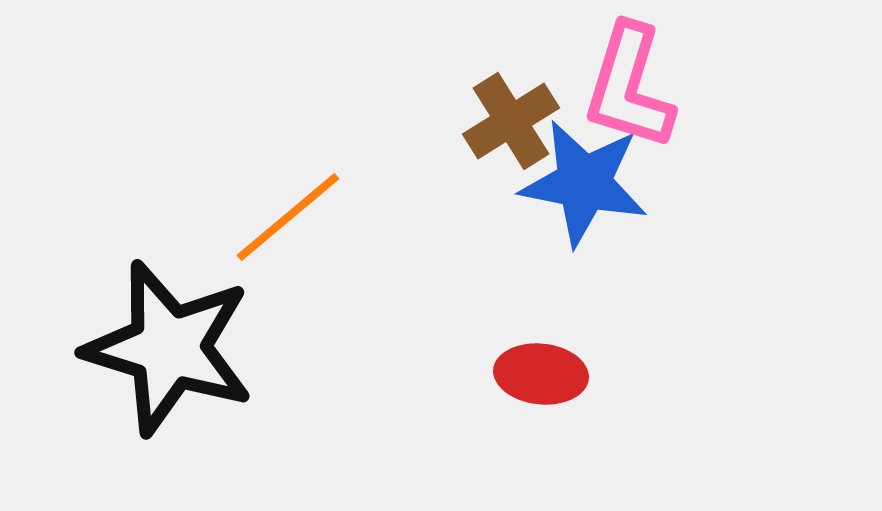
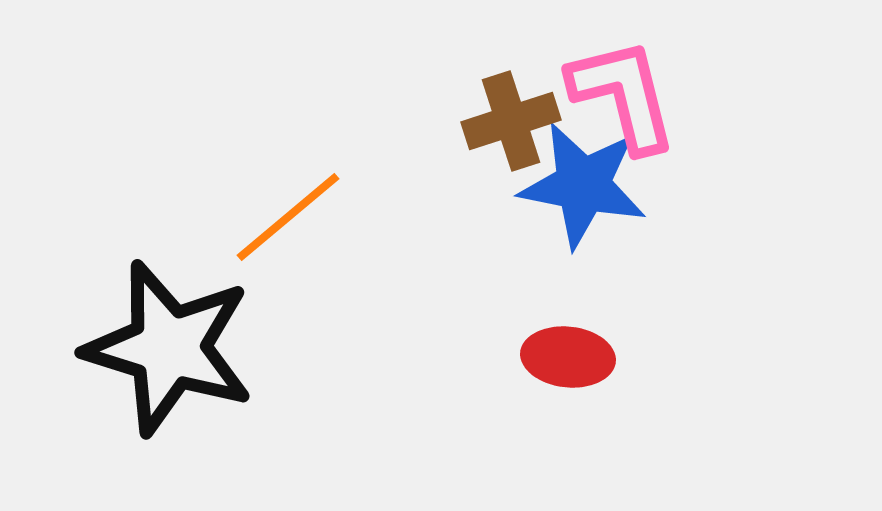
pink L-shape: moved 6 px left, 8 px down; rotated 149 degrees clockwise
brown cross: rotated 14 degrees clockwise
blue star: moved 1 px left, 2 px down
red ellipse: moved 27 px right, 17 px up
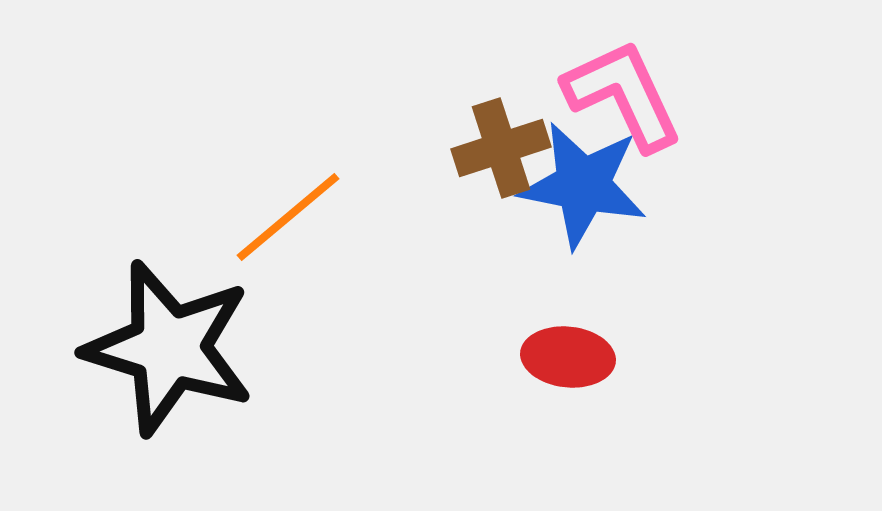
pink L-shape: rotated 11 degrees counterclockwise
brown cross: moved 10 px left, 27 px down
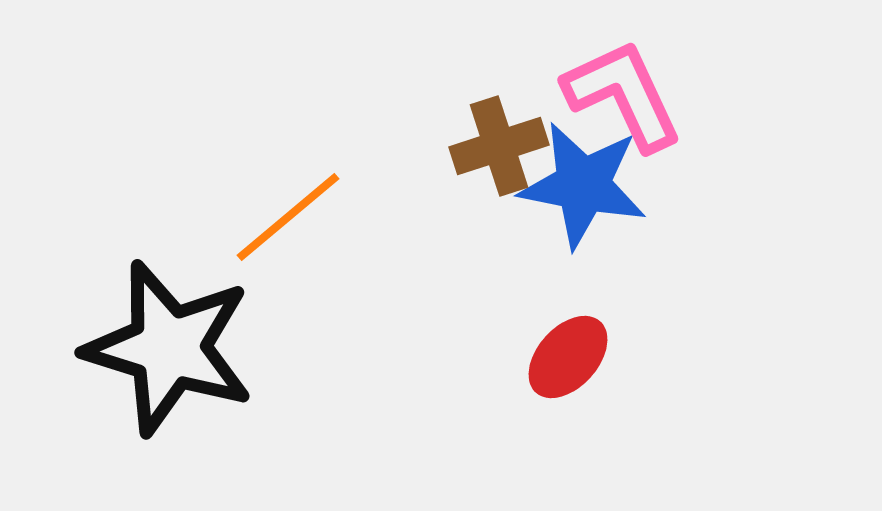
brown cross: moved 2 px left, 2 px up
red ellipse: rotated 54 degrees counterclockwise
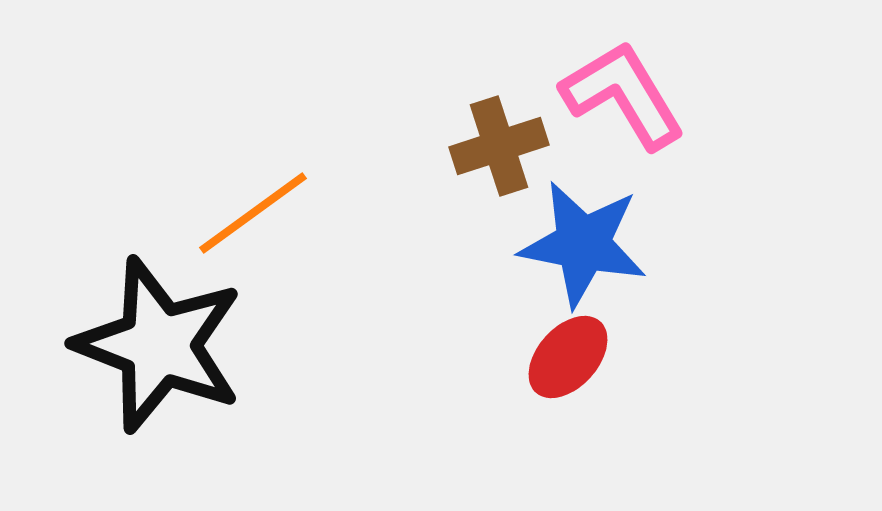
pink L-shape: rotated 6 degrees counterclockwise
blue star: moved 59 px down
orange line: moved 35 px left, 4 px up; rotated 4 degrees clockwise
black star: moved 10 px left, 3 px up; rotated 4 degrees clockwise
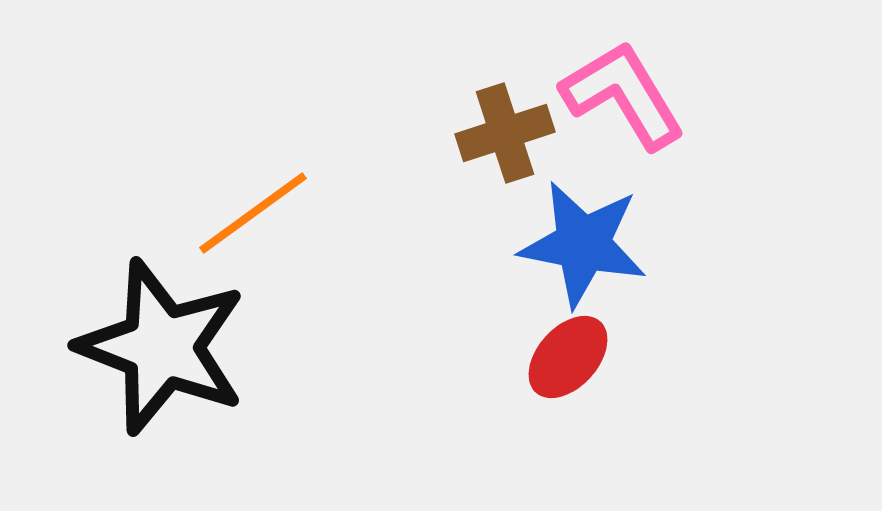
brown cross: moved 6 px right, 13 px up
black star: moved 3 px right, 2 px down
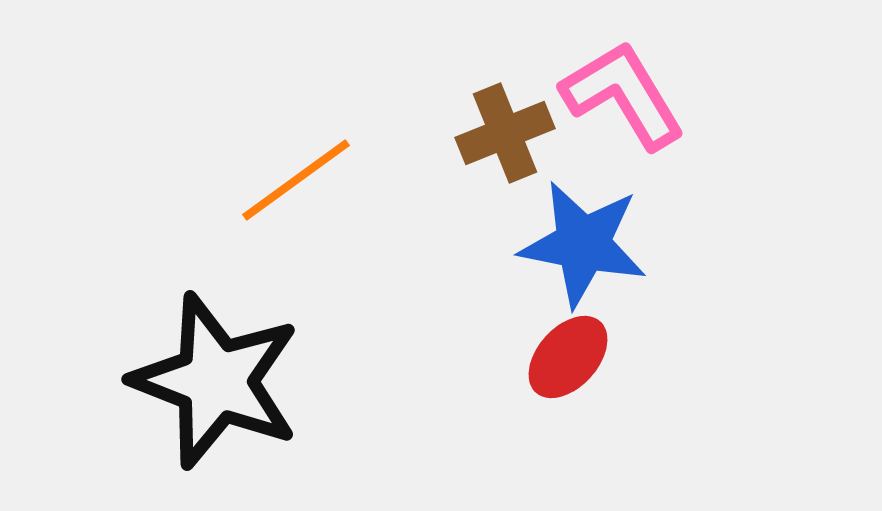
brown cross: rotated 4 degrees counterclockwise
orange line: moved 43 px right, 33 px up
black star: moved 54 px right, 34 px down
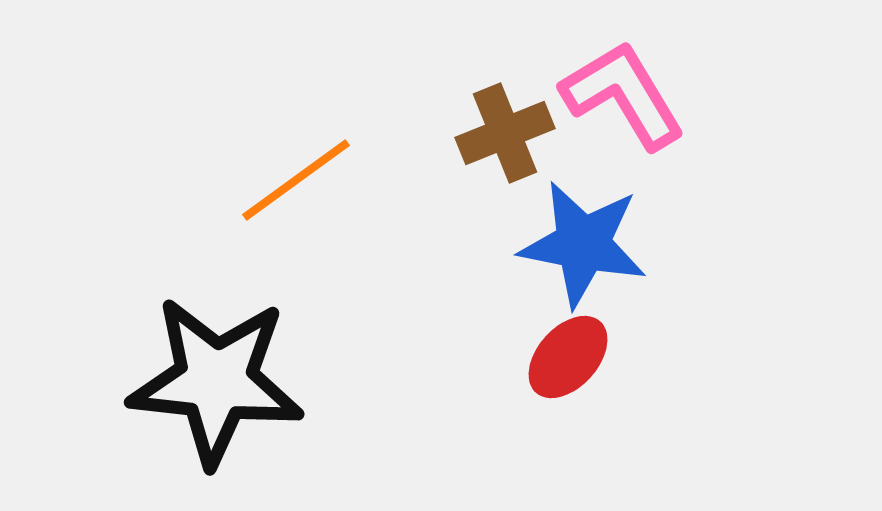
black star: rotated 15 degrees counterclockwise
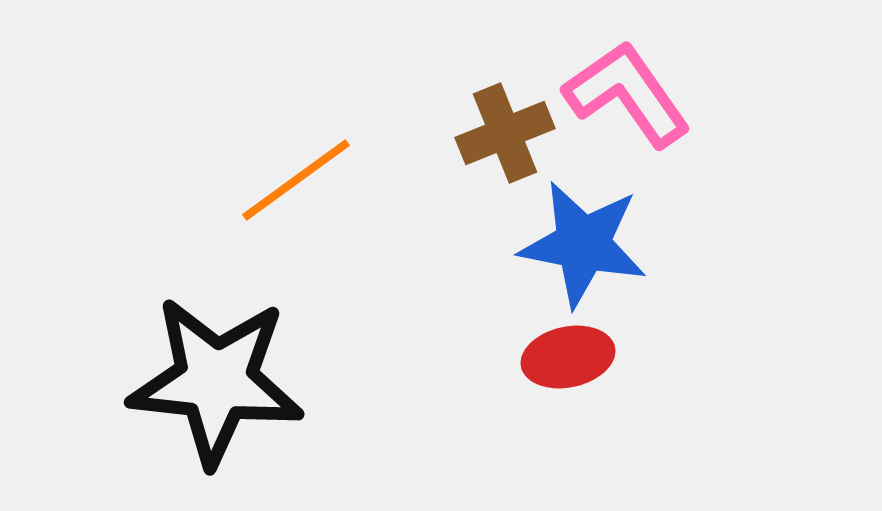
pink L-shape: moved 4 px right, 1 px up; rotated 4 degrees counterclockwise
red ellipse: rotated 36 degrees clockwise
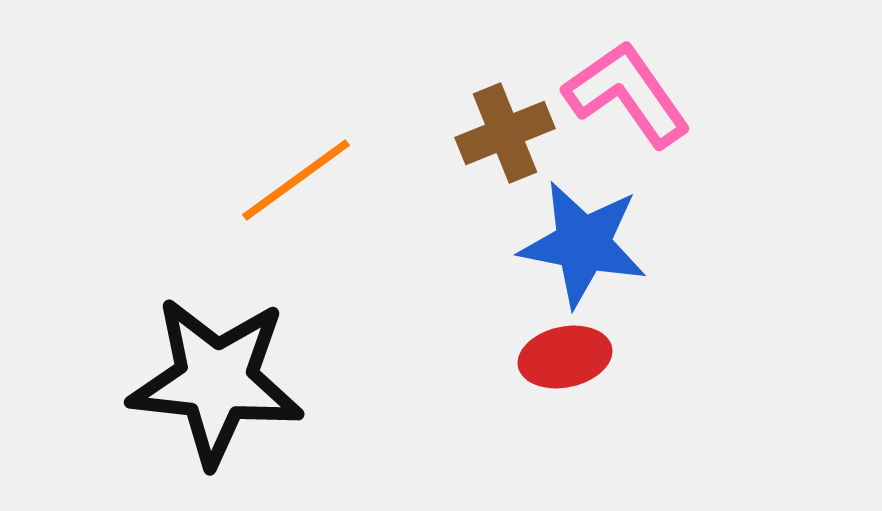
red ellipse: moved 3 px left
